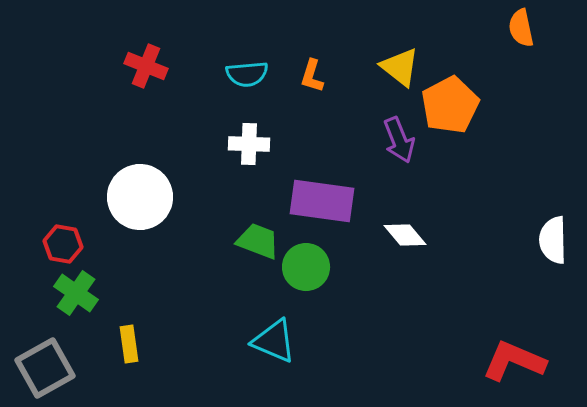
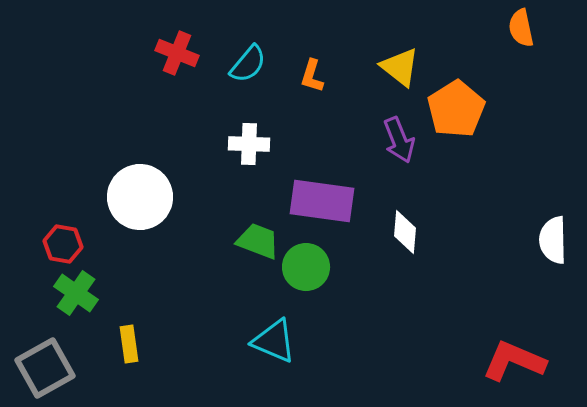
red cross: moved 31 px right, 13 px up
cyan semicircle: moved 1 px right, 10 px up; rotated 45 degrees counterclockwise
orange pentagon: moved 6 px right, 4 px down; rotated 4 degrees counterclockwise
white diamond: moved 3 px up; rotated 45 degrees clockwise
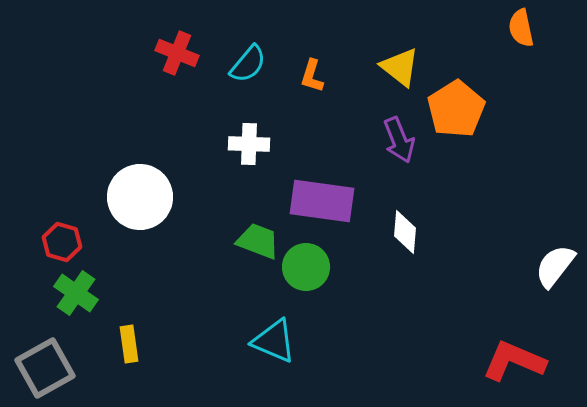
white semicircle: moved 2 px right, 26 px down; rotated 39 degrees clockwise
red hexagon: moved 1 px left, 2 px up; rotated 6 degrees clockwise
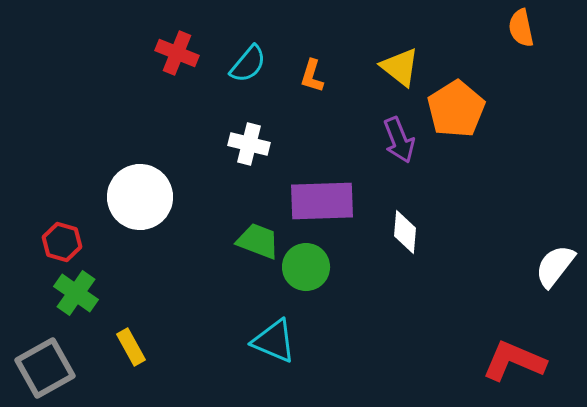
white cross: rotated 12 degrees clockwise
purple rectangle: rotated 10 degrees counterclockwise
yellow rectangle: moved 2 px right, 3 px down; rotated 21 degrees counterclockwise
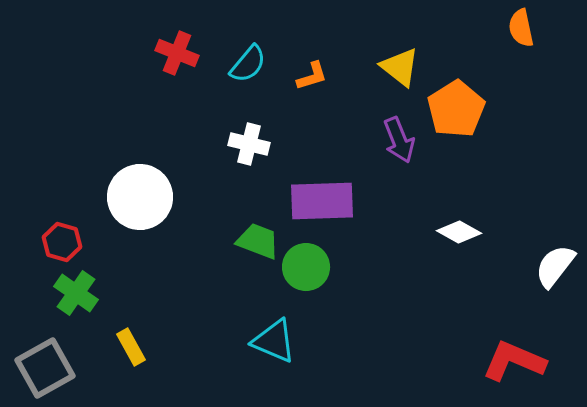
orange L-shape: rotated 124 degrees counterclockwise
white diamond: moved 54 px right; rotated 66 degrees counterclockwise
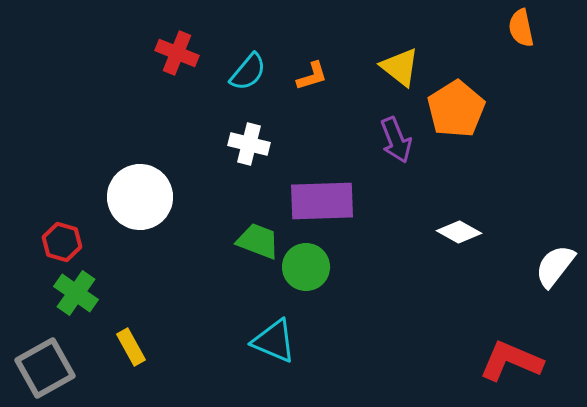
cyan semicircle: moved 8 px down
purple arrow: moved 3 px left
red L-shape: moved 3 px left
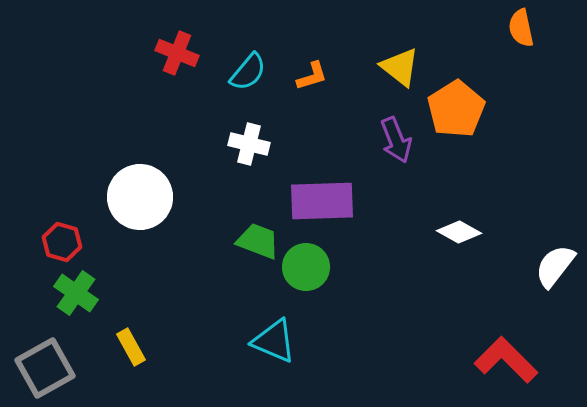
red L-shape: moved 5 px left, 1 px up; rotated 22 degrees clockwise
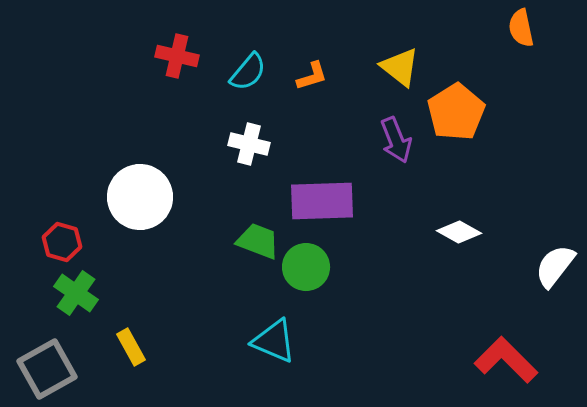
red cross: moved 3 px down; rotated 9 degrees counterclockwise
orange pentagon: moved 3 px down
gray square: moved 2 px right, 1 px down
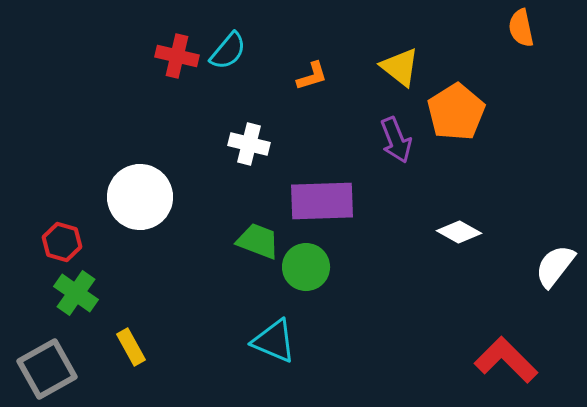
cyan semicircle: moved 20 px left, 21 px up
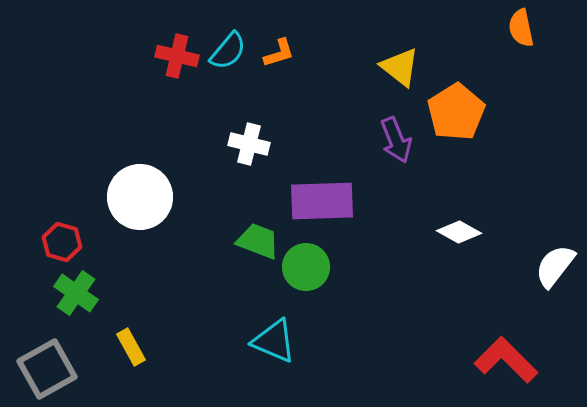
orange L-shape: moved 33 px left, 23 px up
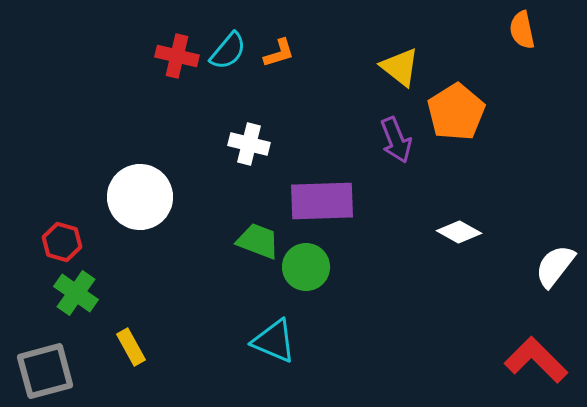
orange semicircle: moved 1 px right, 2 px down
red L-shape: moved 30 px right
gray square: moved 2 px left, 2 px down; rotated 14 degrees clockwise
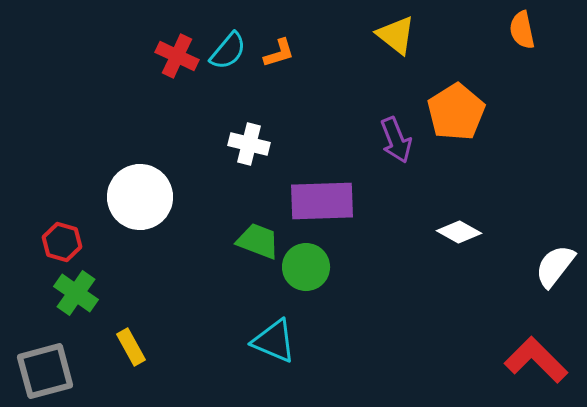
red cross: rotated 12 degrees clockwise
yellow triangle: moved 4 px left, 32 px up
